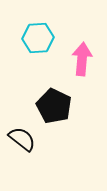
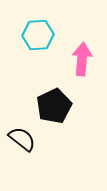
cyan hexagon: moved 3 px up
black pentagon: rotated 20 degrees clockwise
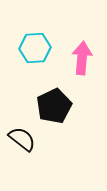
cyan hexagon: moved 3 px left, 13 px down
pink arrow: moved 1 px up
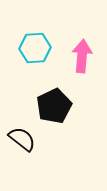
pink arrow: moved 2 px up
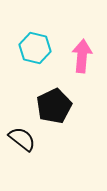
cyan hexagon: rotated 16 degrees clockwise
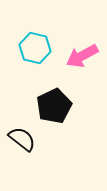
pink arrow: rotated 124 degrees counterclockwise
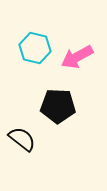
pink arrow: moved 5 px left, 1 px down
black pentagon: moved 4 px right; rotated 28 degrees clockwise
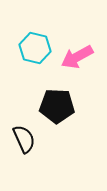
black pentagon: moved 1 px left
black semicircle: moved 2 px right; rotated 28 degrees clockwise
